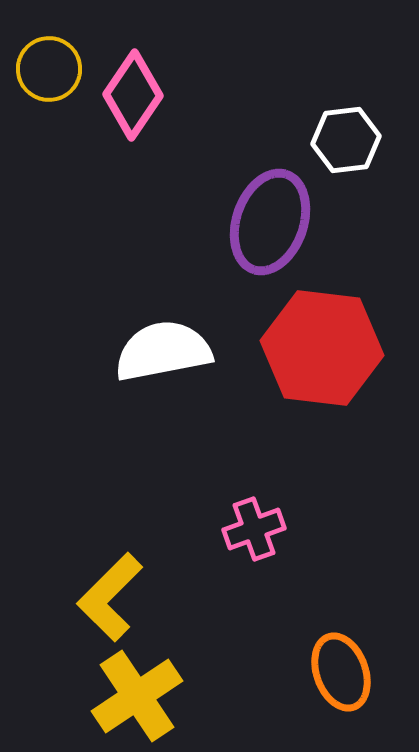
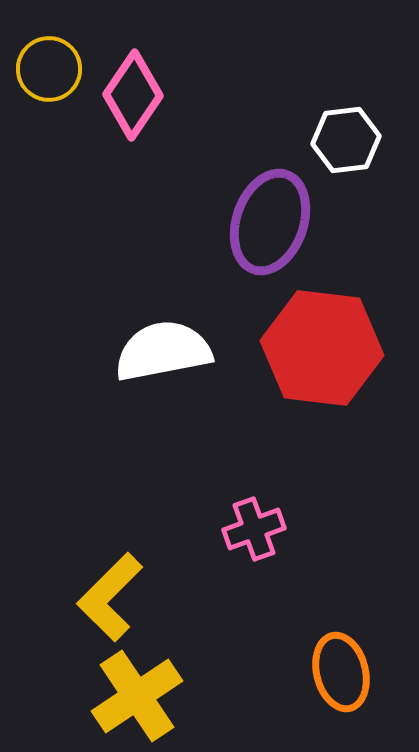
orange ellipse: rotated 6 degrees clockwise
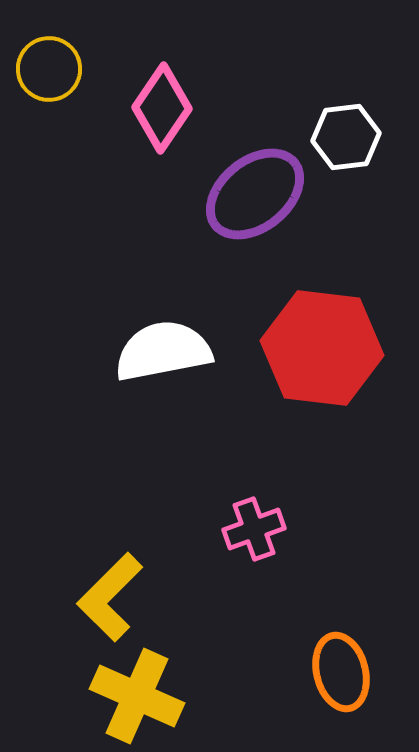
pink diamond: moved 29 px right, 13 px down
white hexagon: moved 3 px up
purple ellipse: moved 15 px left, 28 px up; rotated 32 degrees clockwise
yellow cross: rotated 32 degrees counterclockwise
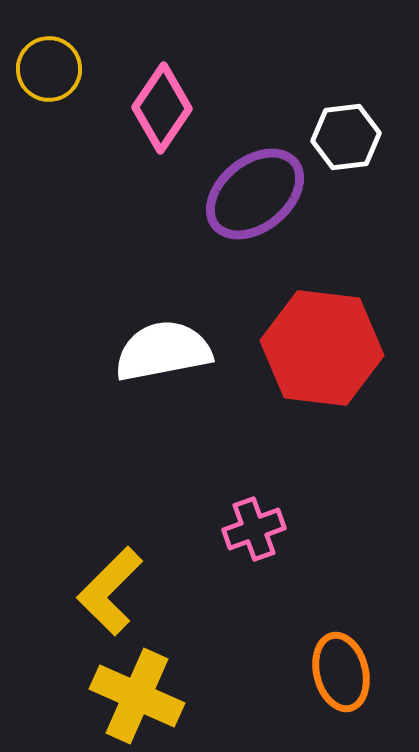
yellow L-shape: moved 6 px up
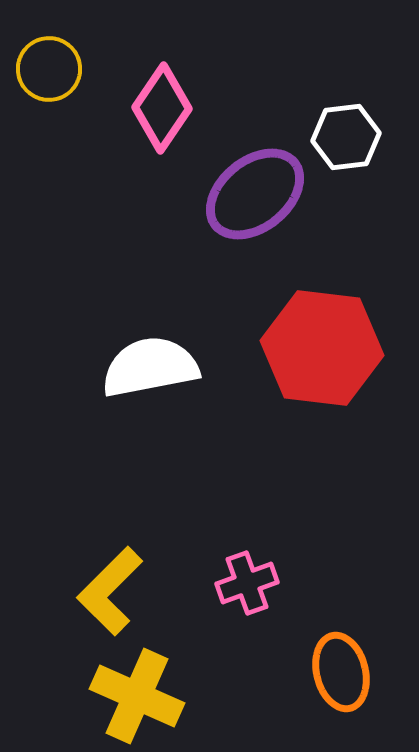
white semicircle: moved 13 px left, 16 px down
pink cross: moved 7 px left, 54 px down
